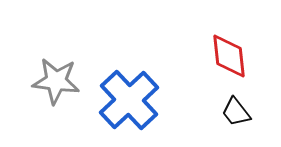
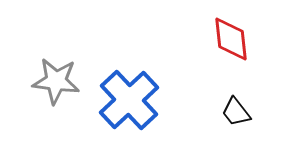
red diamond: moved 2 px right, 17 px up
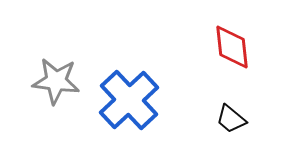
red diamond: moved 1 px right, 8 px down
black trapezoid: moved 5 px left, 7 px down; rotated 12 degrees counterclockwise
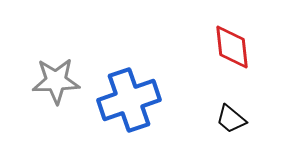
gray star: rotated 9 degrees counterclockwise
blue cross: rotated 24 degrees clockwise
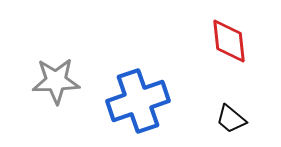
red diamond: moved 3 px left, 6 px up
blue cross: moved 9 px right, 1 px down
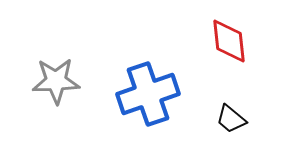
blue cross: moved 10 px right, 7 px up
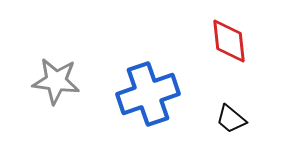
gray star: rotated 9 degrees clockwise
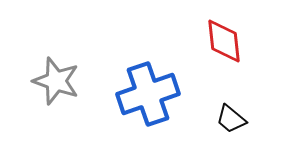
red diamond: moved 5 px left
gray star: rotated 12 degrees clockwise
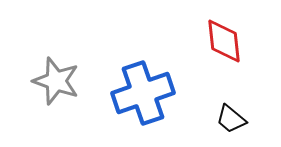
blue cross: moved 5 px left, 1 px up
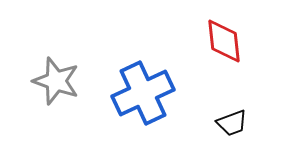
blue cross: rotated 6 degrees counterclockwise
black trapezoid: moved 1 px right, 4 px down; rotated 60 degrees counterclockwise
